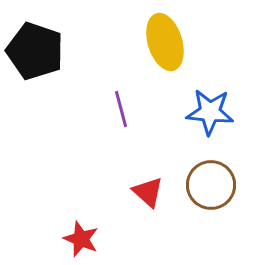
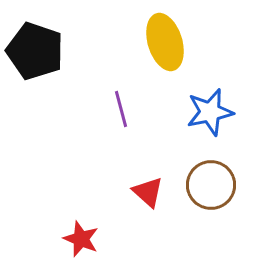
blue star: rotated 18 degrees counterclockwise
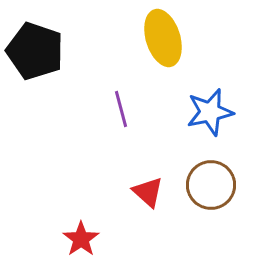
yellow ellipse: moved 2 px left, 4 px up
red star: rotated 15 degrees clockwise
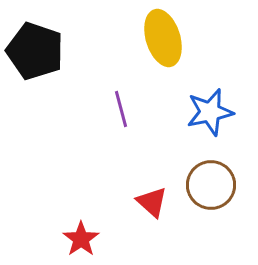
red triangle: moved 4 px right, 10 px down
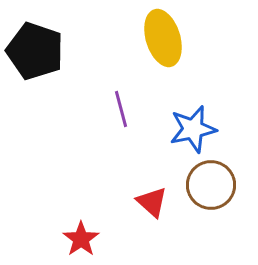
blue star: moved 17 px left, 17 px down
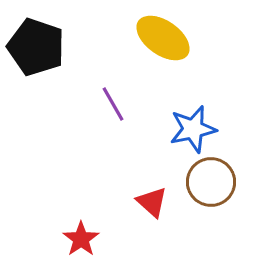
yellow ellipse: rotated 38 degrees counterclockwise
black pentagon: moved 1 px right, 4 px up
purple line: moved 8 px left, 5 px up; rotated 15 degrees counterclockwise
brown circle: moved 3 px up
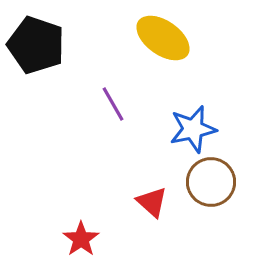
black pentagon: moved 2 px up
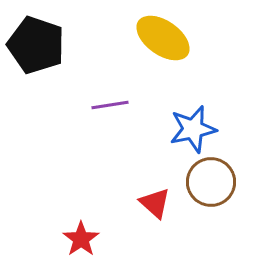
purple line: moved 3 px left, 1 px down; rotated 69 degrees counterclockwise
red triangle: moved 3 px right, 1 px down
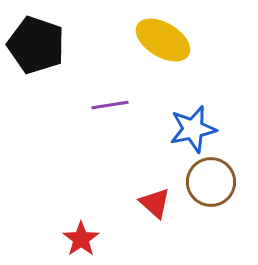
yellow ellipse: moved 2 px down; rotated 4 degrees counterclockwise
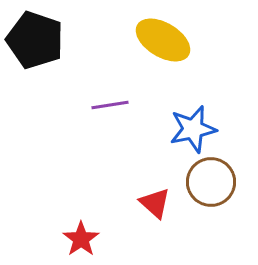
black pentagon: moved 1 px left, 5 px up
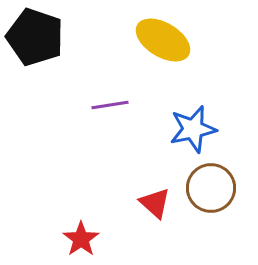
black pentagon: moved 3 px up
brown circle: moved 6 px down
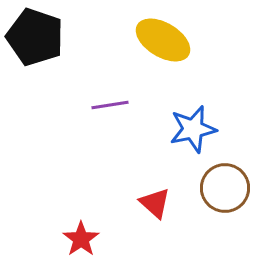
brown circle: moved 14 px right
